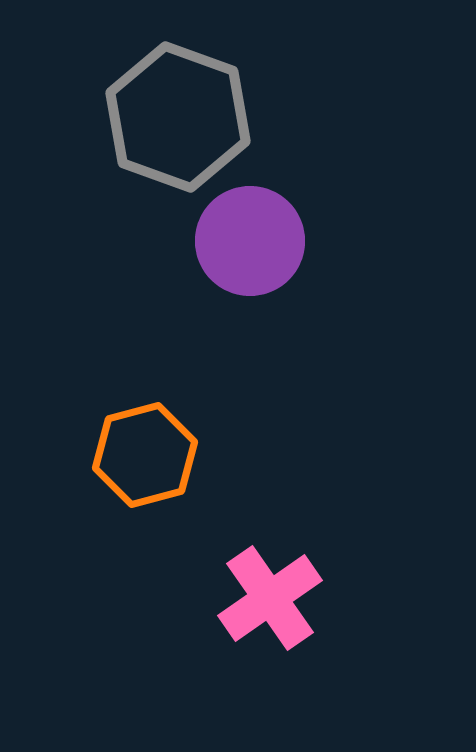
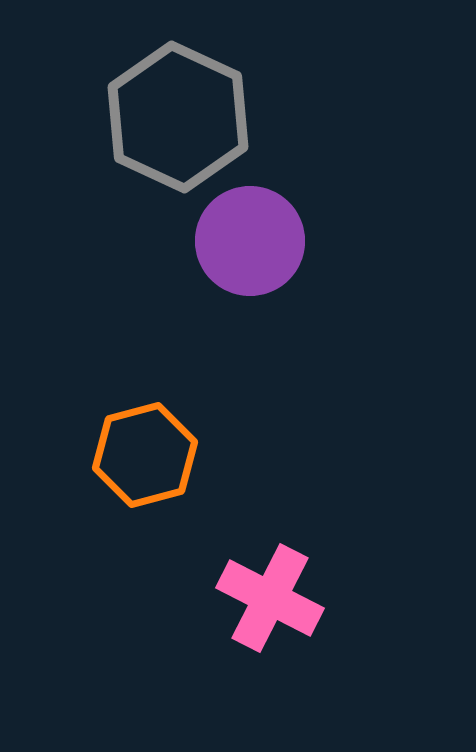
gray hexagon: rotated 5 degrees clockwise
pink cross: rotated 28 degrees counterclockwise
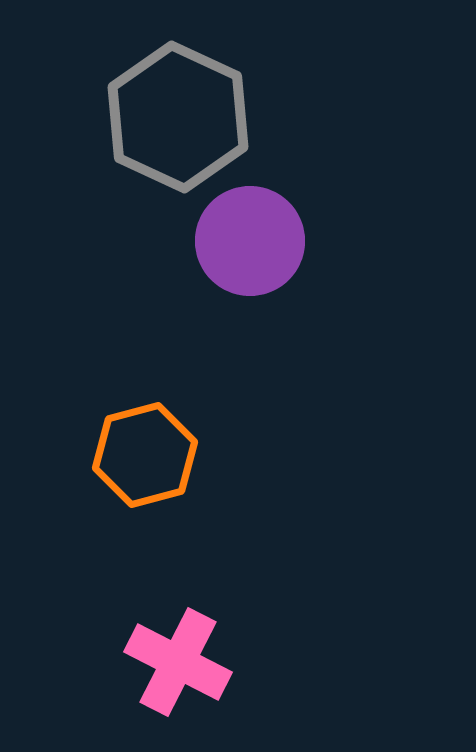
pink cross: moved 92 px left, 64 px down
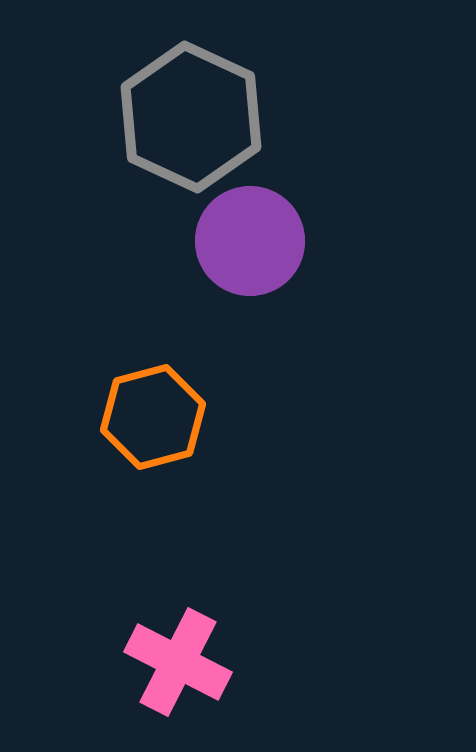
gray hexagon: moved 13 px right
orange hexagon: moved 8 px right, 38 px up
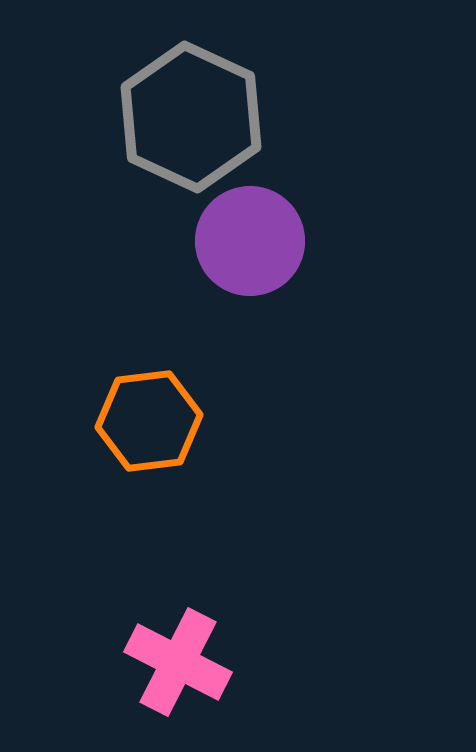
orange hexagon: moved 4 px left, 4 px down; rotated 8 degrees clockwise
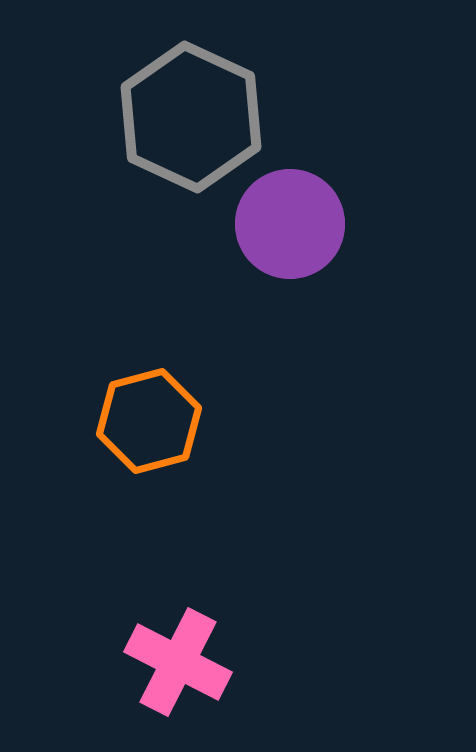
purple circle: moved 40 px right, 17 px up
orange hexagon: rotated 8 degrees counterclockwise
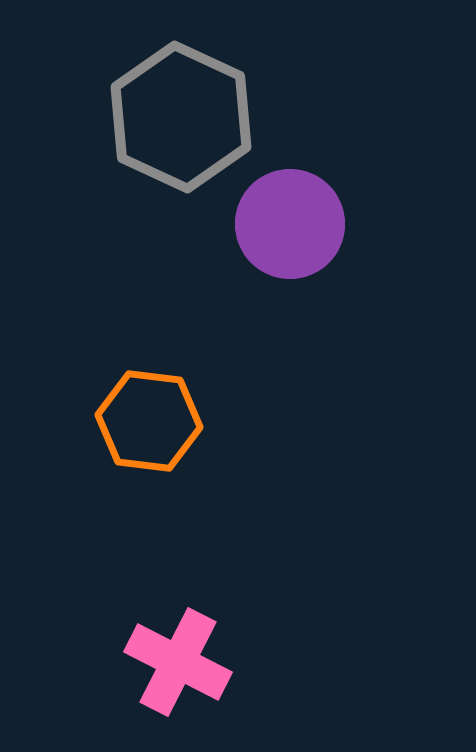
gray hexagon: moved 10 px left
orange hexagon: rotated 22 degrees clockwise
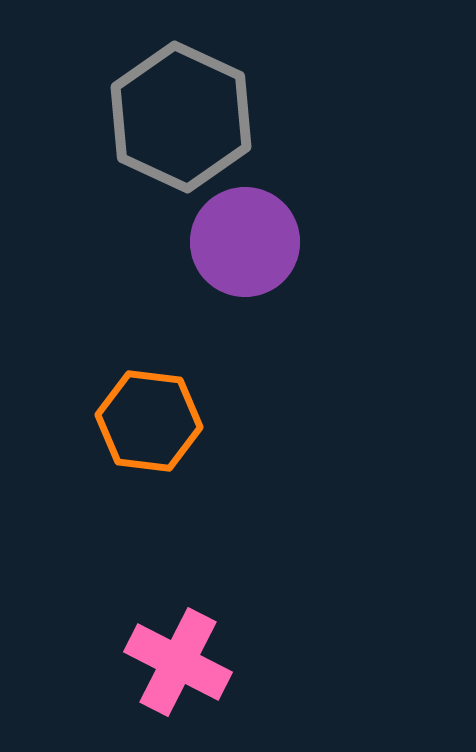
purple circle: moved 45 px left, 18 px down
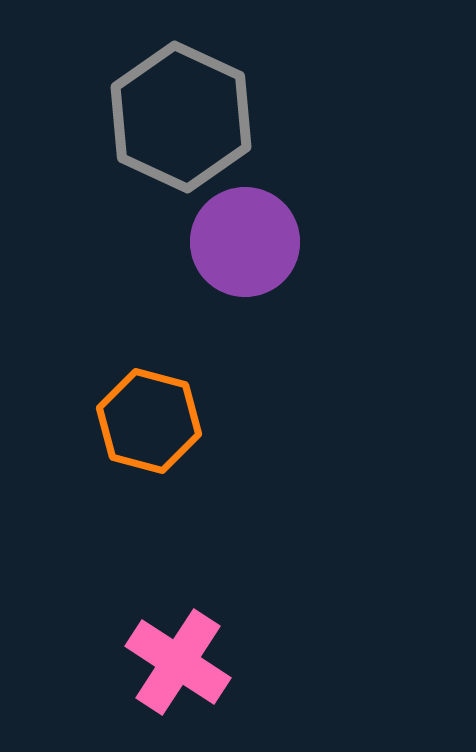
orange hexagon: rotated 8 degrees clockwise
pink cross: rotated 6 degrees clockwise
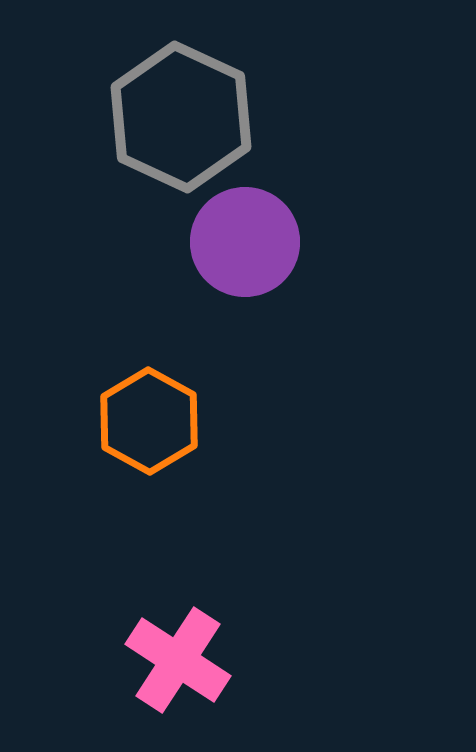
orange hexagon: rotated 14 degrees clockwise
pink cross: moved 2 px up
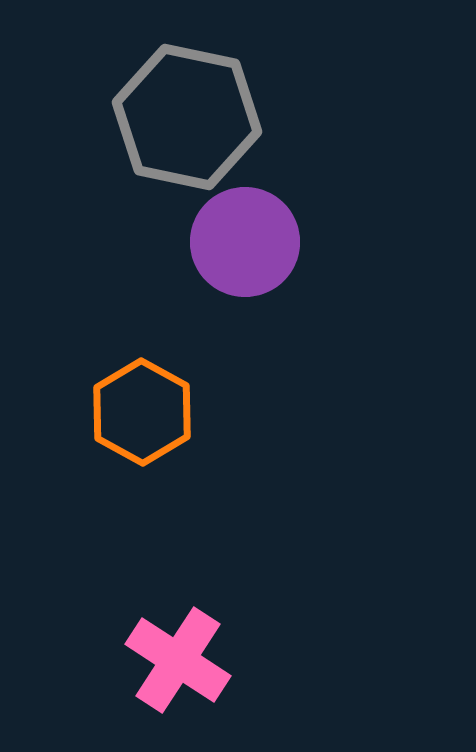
gray hexagon: moved 6 px right; rotated 13 degrees counterclockwise
orange hexagon: moved 7 px left, 9 px up
